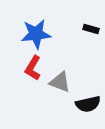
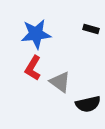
gray triangle: rotated 15 degrees clockwise
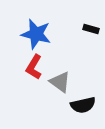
blue star: rotated 20 degrees clockwise
red L-shape: moved 1 px right, 1 px up
black semicircle: moved 5 px left, 1 px down
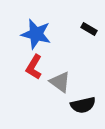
black rectangle: moved 2 px left; rotated 14 degrees clockwise
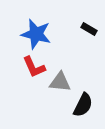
red L-shape: rotated 55 degrees counterclockwise
gray triangle: rotated 30 degrees counterclockwise
black semicircle: rotated 50 degrees counterclockwise
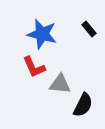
black rectangle: rotated 21 degrees clockwise
blue star: moved 6 px right
gray triangle: moved 2 px down
